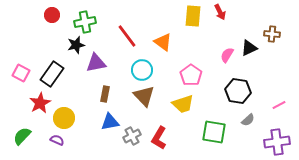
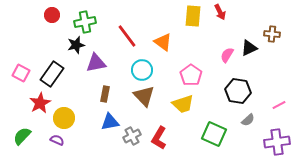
green square: moved 2 px down; rotated 15 degrees clockwise
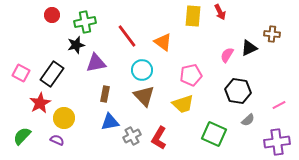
pink pentagon: rotated 25 degrees clockwise
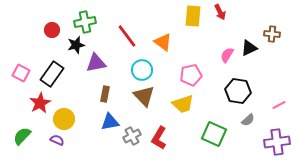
red circle: moved 15 px down
yellow circle: moved 1 px down
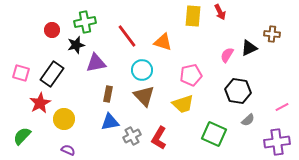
orange triangle: rotated 18 degrees counterclockwise
pink square: rotated 12 degrees counterclockwise
brown rectangle: moved 3 px right
pink line: moved 3 px right, 2 px down
purple semicircle: moved 11 px right, 10 px down
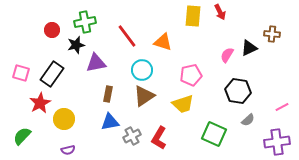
brown triangle: rotated 40 degrees clockwise
purple semicircle: rotated 144 degrees clockwise
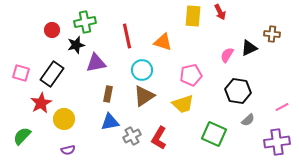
red line: rotated 25 degrees clockwise
red star: moved 1 px right
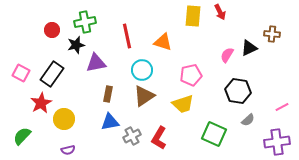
pink square: rotated 12 degrees clockwise
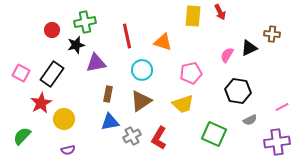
pink pentagon: moved 2 px up
brown triangle: moved 3 px left, 5 px down
gray semicircle: moved 2 px right; rotated 16 degrees clockwise
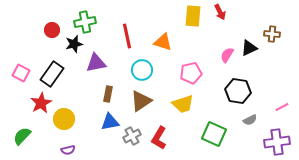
black star: moved 2 px left, 1 px up
